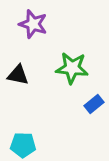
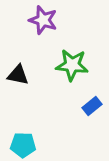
purple star: moved 10 px right, 4 px up
green star: moved 3 px up
blue rectangle: moved 2 px left, 2 px down
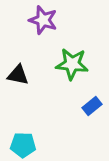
green star: moved 1 px up
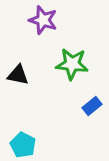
cyan pentagon: rotated 25 degrees clockwise
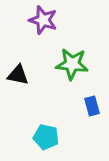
blue rectangle: rotated 66 degrees counterclockwise
cyan pentagon: moved 23 px right, 8 px up; rotated 15 degrees counterclockwise
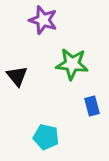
black triangle: moved 1 px left, 1 px down; rotated 40 degrees clockwise
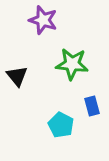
cyan pentagon: moved 15 px right, 12 px up; rotated 15 degrees clockwise
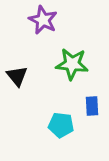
purple star: rotated 8 degrees clockwise
blue rectangle: rotated 12 degrees clockwise
cyan pentagon: rotated 20 degrees counterclockwise
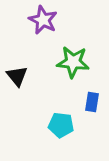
green star: moved 1 px right, 2 px up
blue rectangle: moved 4 px up; rotated 12 degrees clockwise
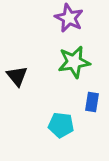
purple star: moved 26 px right, 2 px up
green star: moved 1 px right; rotated 16 degrees counterclockwise
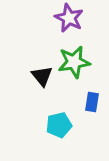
black triangle: moved 25 px right
cyan pentagon: moved 2 px left; rotated 20 degrees counterclockwise
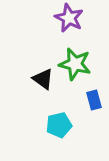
green star: moved 1 px right, 2 px down; rotated 24 degrees clockwise
black triangle: moved 1 px right, 3 px down; rotated 15 degrees counterclockwise
blue rectangle: moved 2 px right, 2 px up; rotated 24 degrees counterclockwise
